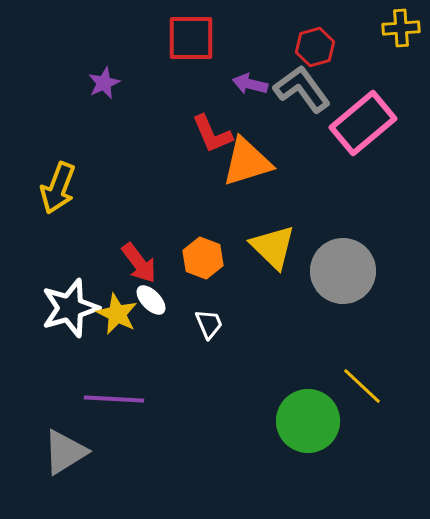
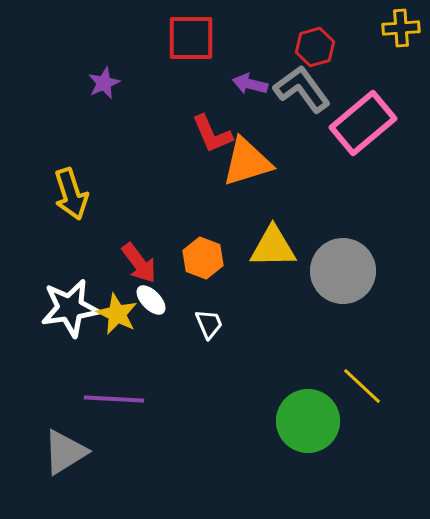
yellow arrow: moved 13 px right, 6 px down; rotated 39 degrees counterclockwise
yellow triangle: rotated 45 degrees counterclockwise
white star: rotated 8 degrees clockwise
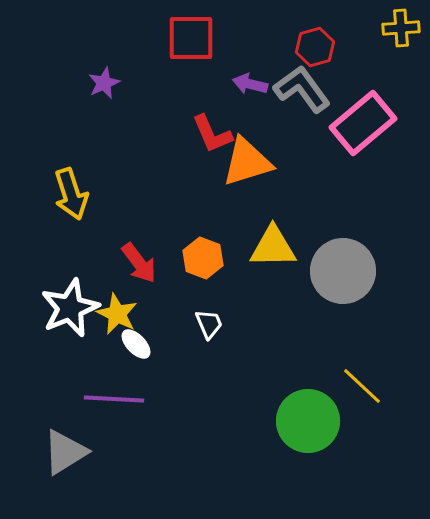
white ellipse: moved 15 px left, 44 px down
white star: rotated 14 degrees counterclockwise
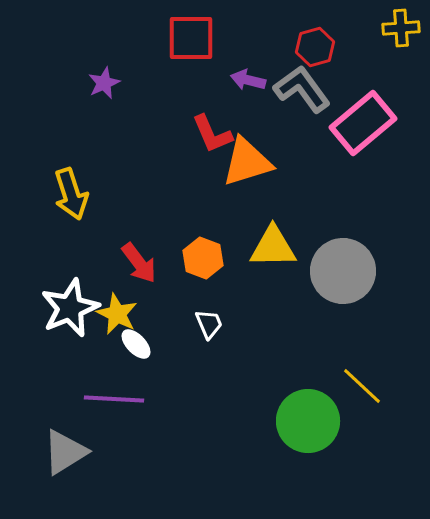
purple arrow: moved 2 px left, 4 px up
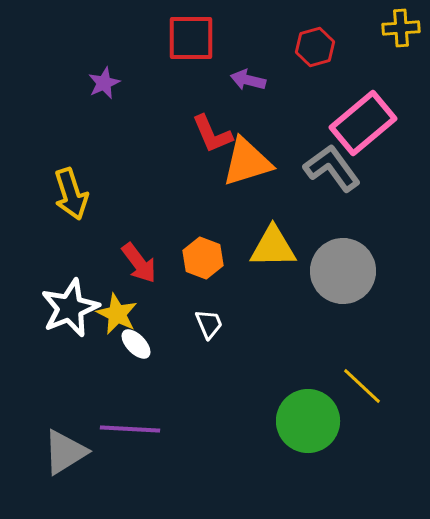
gray L-shape: moved 30 px right, 79 px down
purple line: moved 16 px right, 30 px down
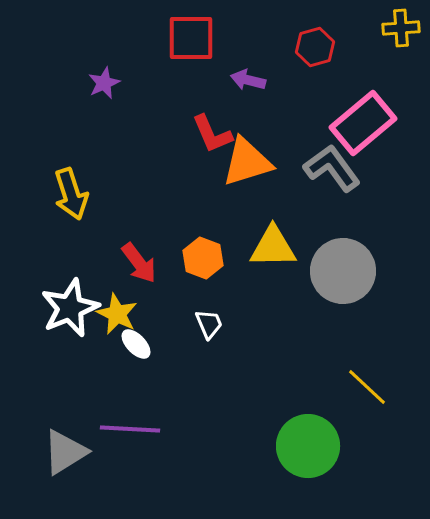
yellow line: moved 5 px right, 1 px down
green circle: moved 25 px down
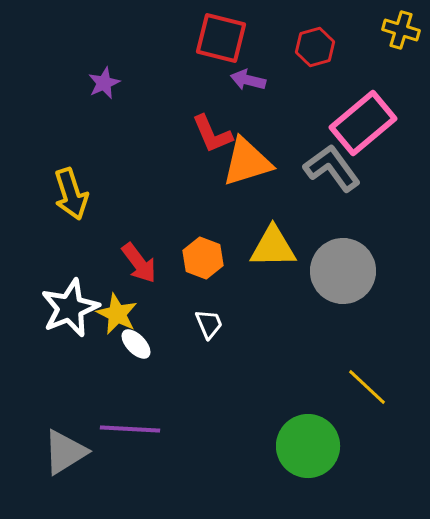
yellow cross: moved 2 px down; rotated 21 degrees clockwise
red square: moved 30 px right; rotated 14 degrees clockwise
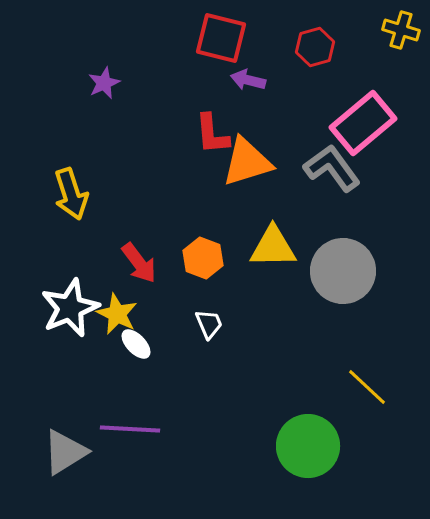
red L-shape: rotated 18 degrees clockwise
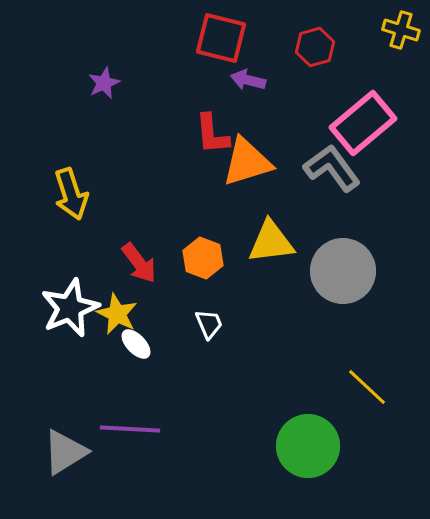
yellow triangle: moved 2 px left, 5 px up; rotated 6 degrees counterclockwise
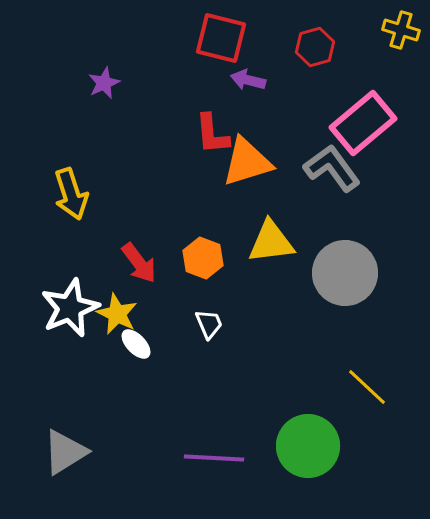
gray circle: moved 2 px right, 2 px down
purple line: moved 84 px right, 29 px down
